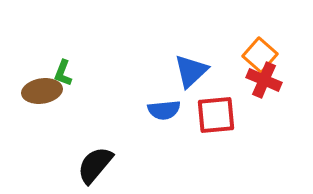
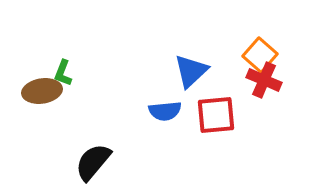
blue semicircle: moved 1 px right, 1 px down
black semicircle: moved 2 px left, 3 px up
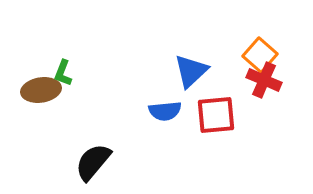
brown ellipse: moved 1 px left, 1 px up
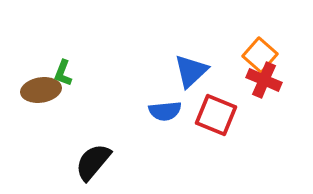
red square: rotated 27 degrees clockwise
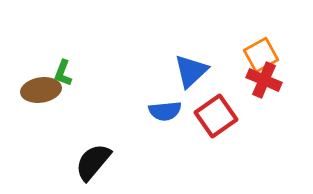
orange square: moved 1 px right; rotated 20 degrees clockwise
red square: moved 1 px down; rotated 33 degrees clockwise
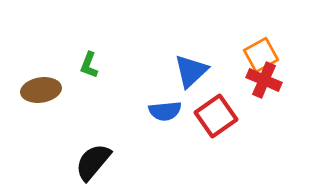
green L-shape: moved 26 px right, 8 px up
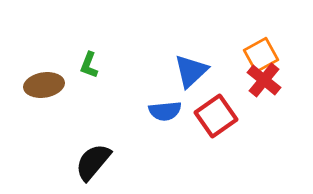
red cross: rotated 16 degrees clockwise
brown ellipse: moved 3 px right, 5 px up
